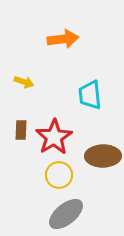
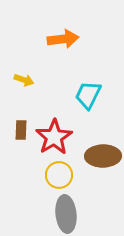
yellow arrow: moved 2 px up
cyan trapezoid: moved 2 px left; rotated 32 degrees clockwise
gray ellipse: rotated 57 degrees counterclockwise
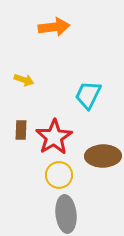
orange arrow: moved 9 px left, 12 px up
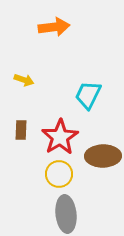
red star: moved 6 px right
yellow circle: moved 1 px up
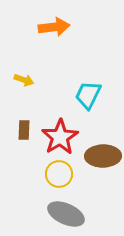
brown rectangle: moved 3 px right
gray ellipse: rotated 60 degrees counterclockwise
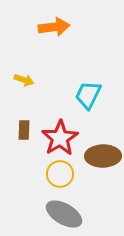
red star: moved 1 px down
yellow circle: moved 1 px right
gray ellipse: moved 2 px left; rotated 6 degrees clockwise
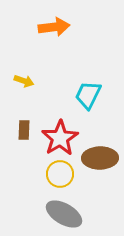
yellow arrow: moved 1 px down
brown ellipse: moved 3 px left, 2 px down
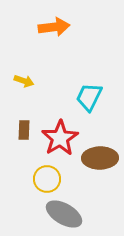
cyan trapezoid: moved 1 px right, 2 px down
yellow circle: moved 13 px left, 5 px down
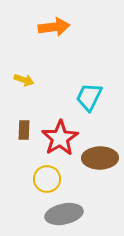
yellow arrow: moved 1 px up
gray ellipse: rotated 42 degrees counterclockwise
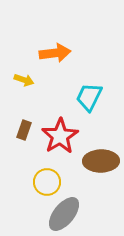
orange arrow: moved 1 px right, 26 px down
brown rectangle: rotated 18 degrees clockwise
red star: moved 2 px up
brown ellipse: moved 1 px right, 3 px down
yellow circle: moved 3 px down
gray ellipse: rotated 39 degrees counterclockwise
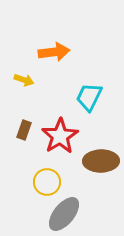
orange arrow: moved 1 px left, 1 px up
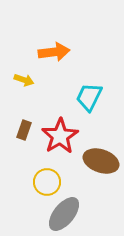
brown ellipse: rotated 20 degrees clockwise
